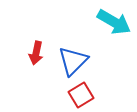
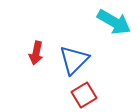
blue triangle: moved 1 px right, 1 px up
red square: moved 3 px right
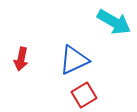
red arrow: moved 15 px left, 6 px down
blue triangle: rotated 20 degrees clockwise
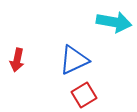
cyan arrow: rotated 20 degrees counterclockwise
red arrow: moved 4 px left, 1 px down
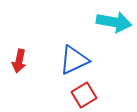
red arrow: moved 2 px right, 1 px down
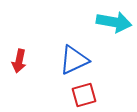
red square: rotated 15 degrees clockwise
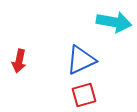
blue triangle: moved 7 px right
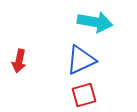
cyan arrow: moved 19 px left
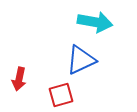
red arrow: moved 18 px down
red square: moved 23 px left
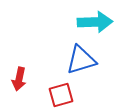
cyan arrow: rotated 12 degrees counterclockwise
blue triangle: rotated 8 degrees clockwise
